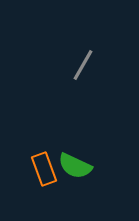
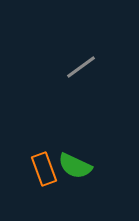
gray line: moved 2 px left, 2 px down; rotated 24 degrees clockwise
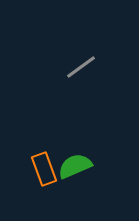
green semicircle: rotated 132 degrees clockwise
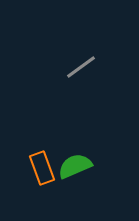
orange rectangle: moved 2 px left, 1 px up
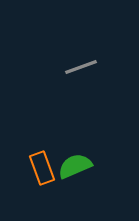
gray line: rotated 16 degrees clockwise
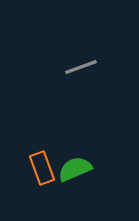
green semicircle: moved 3 px down
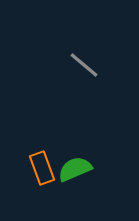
gray line: moved 3 px right, 2 px up; rotated 60 degrees clockwise
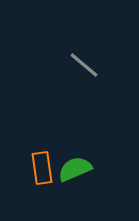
orange rectangle: rotated 12 degrees clockwise
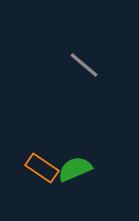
orange rectangle: rotated 48 degrees counterclockwise
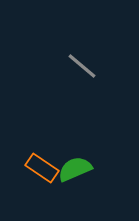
gray line: moved 2 px left, 1 px down
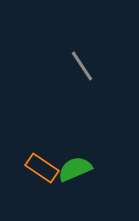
gray line: rotated 16 degrees clockwise
